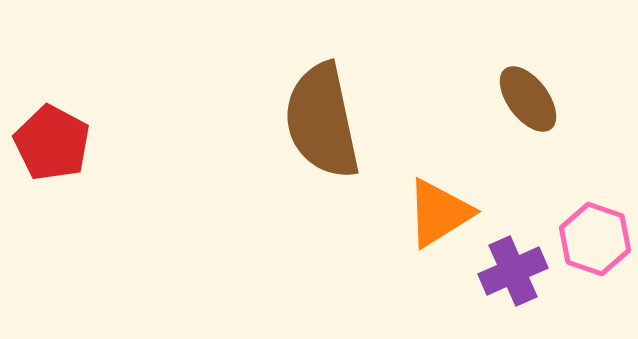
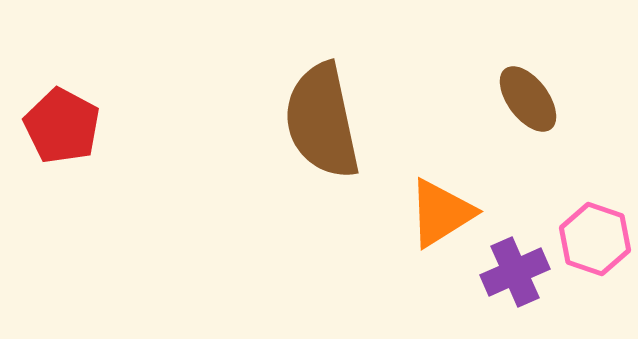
red pentagon: moved 10 px right, 17 px up
orange triangle: moved 2 px right
purple cross: moved 2 px right, 1 px down
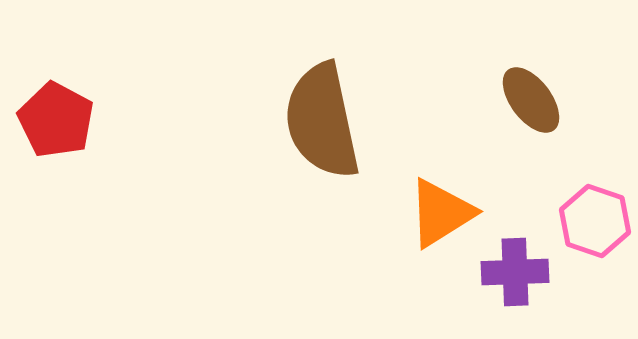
brown ellipse: moved 3 px right, 1 px down
red pentagon: moved 6 px left, 6 px up
pink hexagon: moved 18 px up
purple cross: rotated 22 degrees clockwise
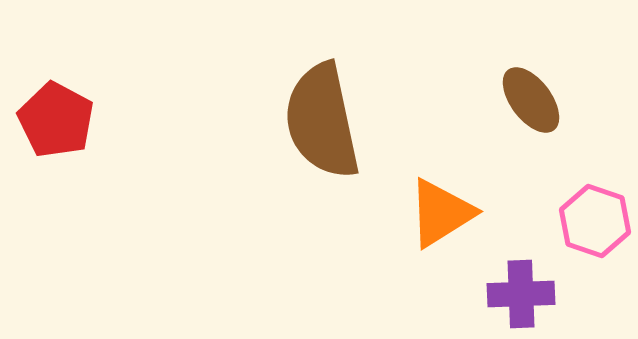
purple cross: moved 6 px right, 22 px down
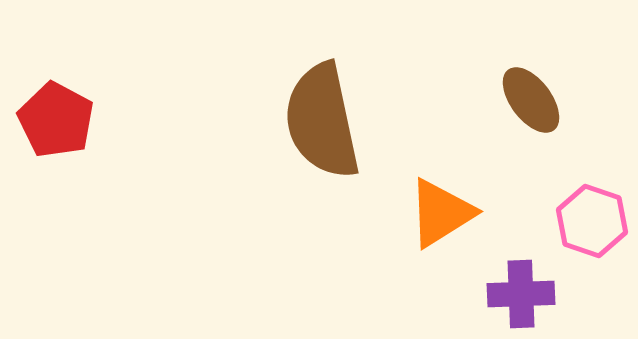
pink hexagon: moved 3 px left
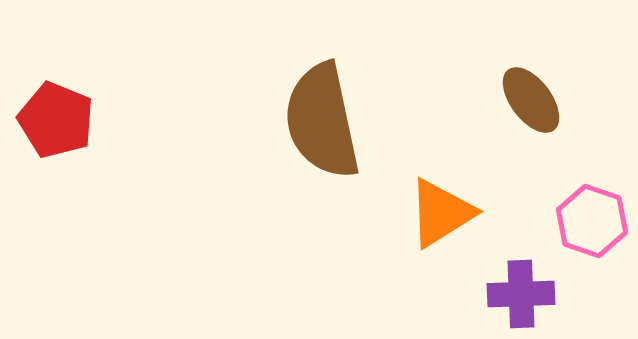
red pentagon: rotated 6 degrees counterclockwise
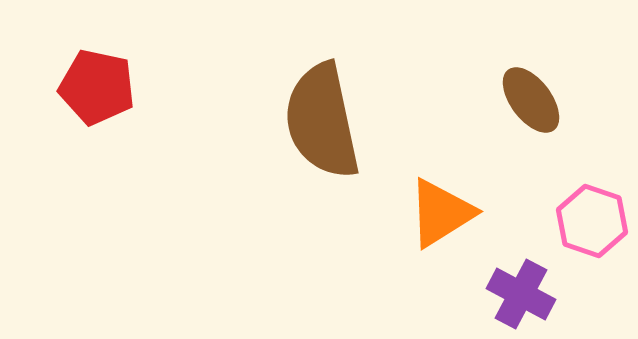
red pentagon: moved 41 px right, 33 px up; rotated 10 degrees counterclockwise
purple cross: rotated 30 degrees clockwise
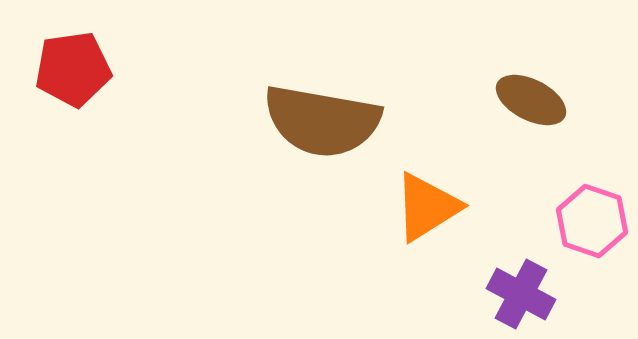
red pentagon: moved 24 px left, 18 px up; rotated 20 degrees counterclockwise
brown ellipse: rotated 26 degrees counterclockwise
brown semicircle: rotated 68 degrees counterclockwise
orange triangle: moved 14 px left, 6 px up
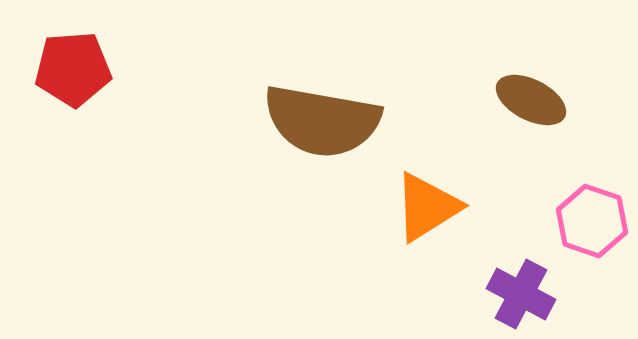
red pentagon: rotated 4 degrees clockwise
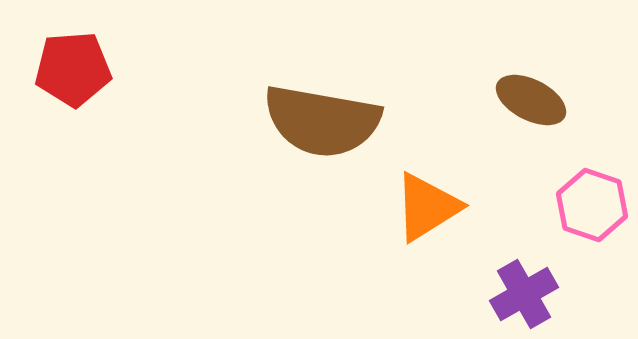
pink hexagon: moved 16 px up
purple cross: moved 3 px right; rotated 32 degrees clockwise
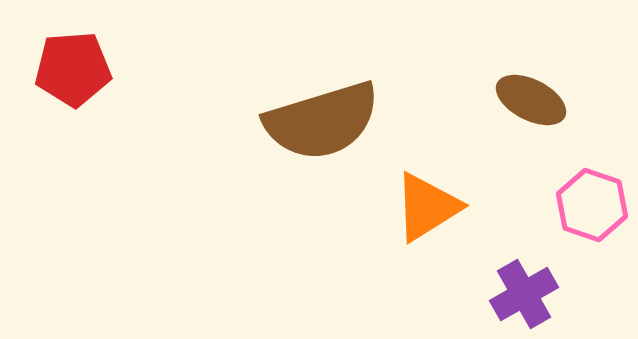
brown semicircle: rotated 27 degrees counterclockwise
